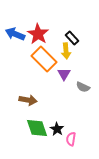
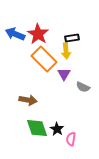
black rectangle: rotated 56 degrees counterclockwise
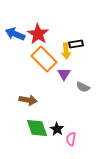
black rectangle: moved 4 px right, 6 px down
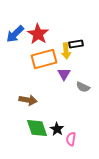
blue arrow: rotated 66 degrees counterclockwise
orange rectangle: rotated 60 degrees counterclockwise
